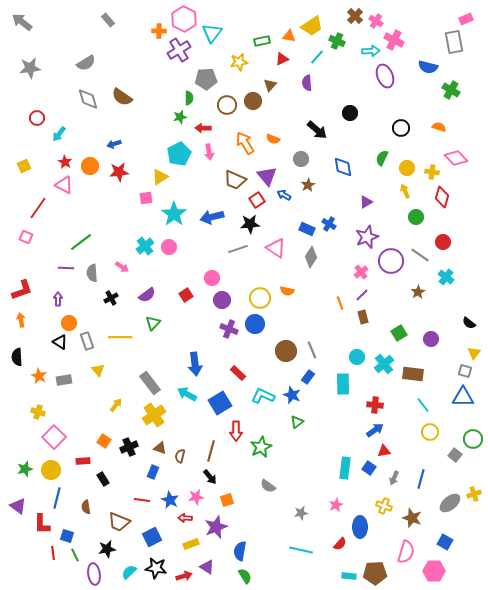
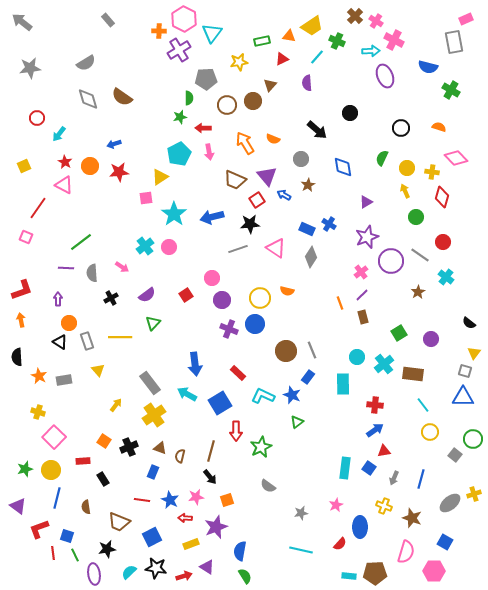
red L-shape at (42, 524): moved 3 px left, 5 px down; rotated 70 degrees clockwise
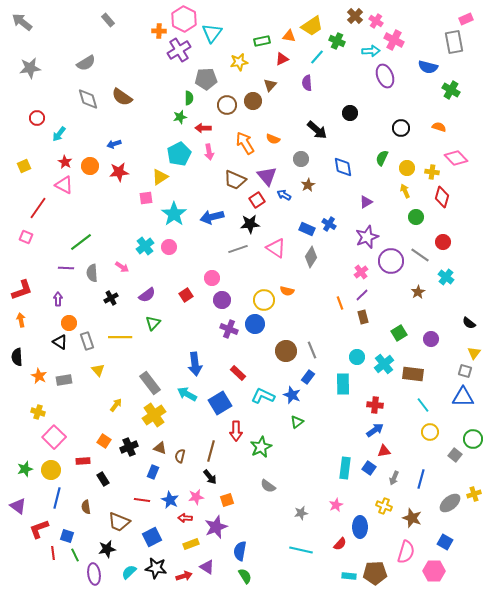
yellow circle at (260, 298): moved 4 px right, 2 px down
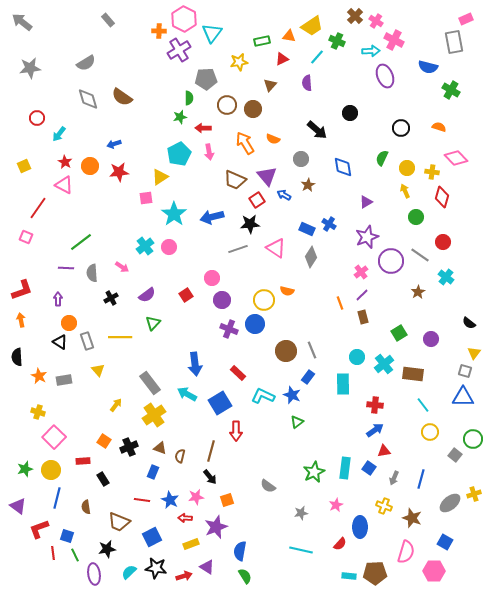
brown circle at (253, 101): moved 8 px down
green star at (261, 447): moved 53 px right, 25 px down
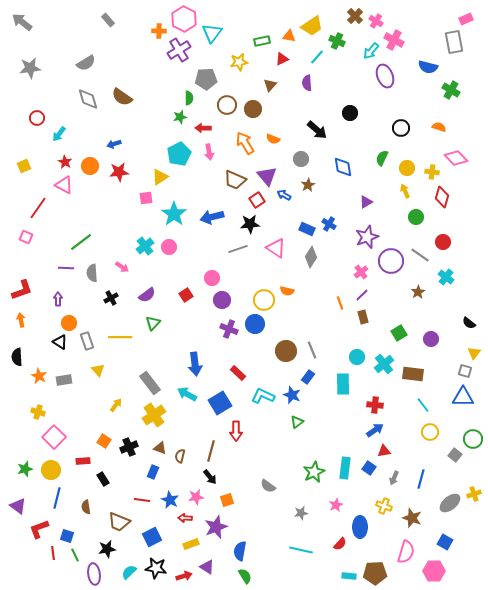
cyan arrow at (371, 51): rotated 132 degrees clockwise
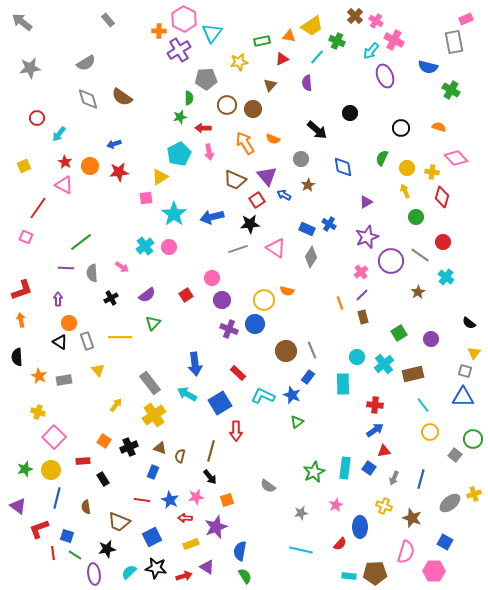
brown rectangle at (413, 374): rotated 20 degrees counterclockwise
green line at (75, 555): rotated 32 degrees counterclockwise
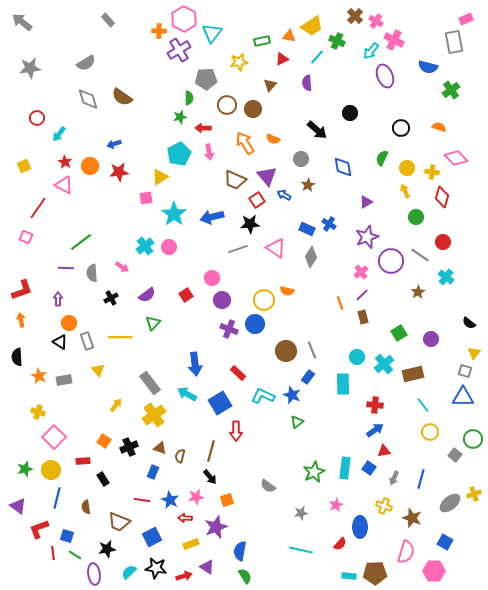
green cross at (451, 90): rotated 24 degrees clockwise
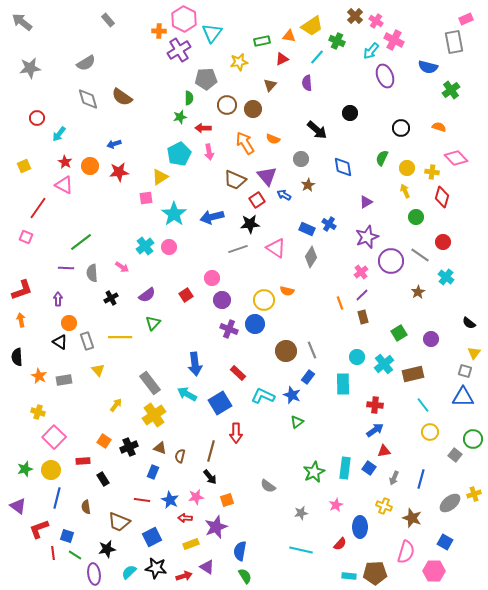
red arrow at (236, 431): moved 2 px down
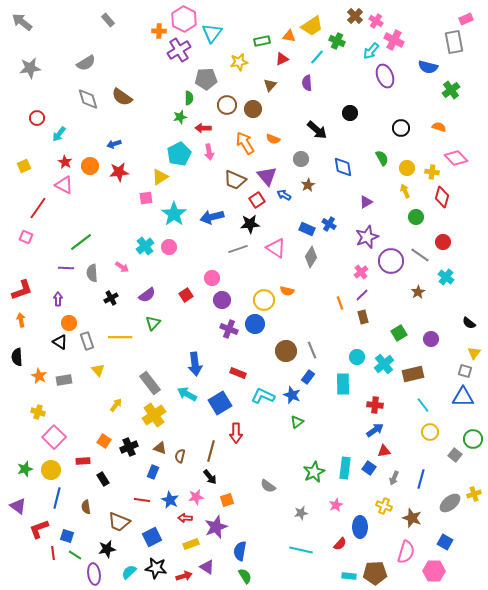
green semicircle at (382, 158): rotated 126 degrees clockwise
red rectangle at (238, 373): rotated 21 degrees counterclockwise
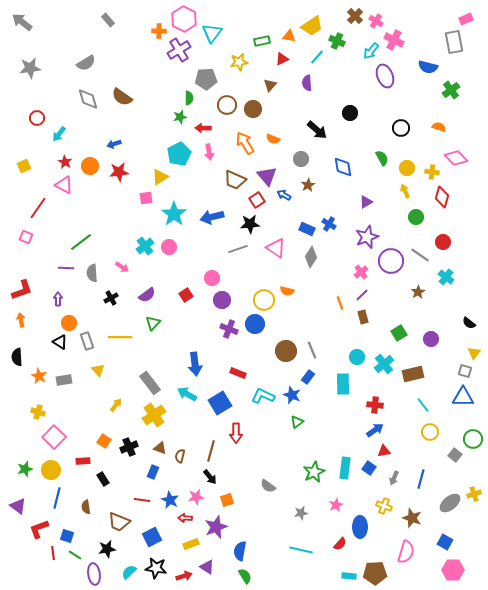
pink hexagon at (434, 571): moved 19 px right, 1 px up
